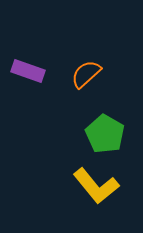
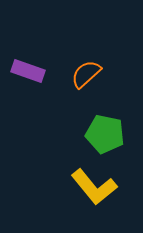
green pentagon: rotated 18 degrees counterclockwise
yellow L-shape: moved 2 px left, 1 px down
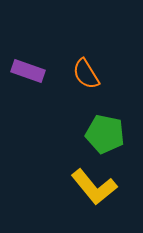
orange semicircle: rotated 80 degrees counterclockwise
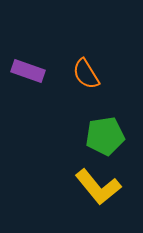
green pentagon: moved 2 px down; rotated 21 degrees counterclockwise
yellow L-shape: moved 4 px right
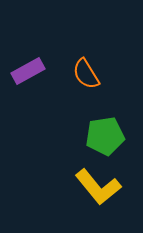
purple rectangle: rotated 48 degrees counterclockwise
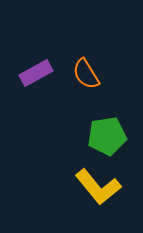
purple rectangle: moved 8 px right, 2 px down
green pentagon: moved 2 px right
